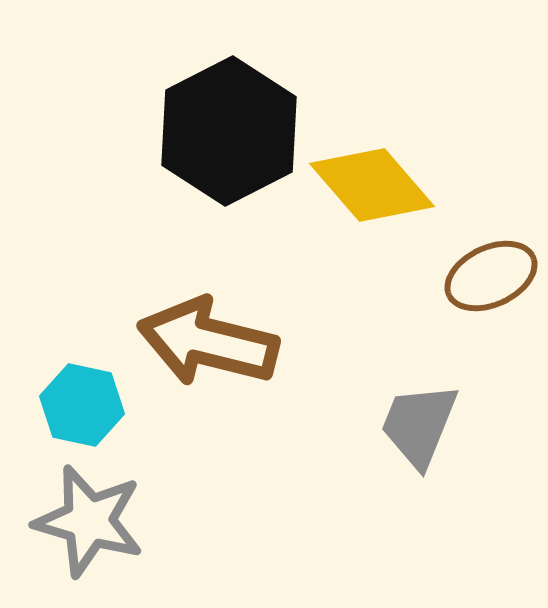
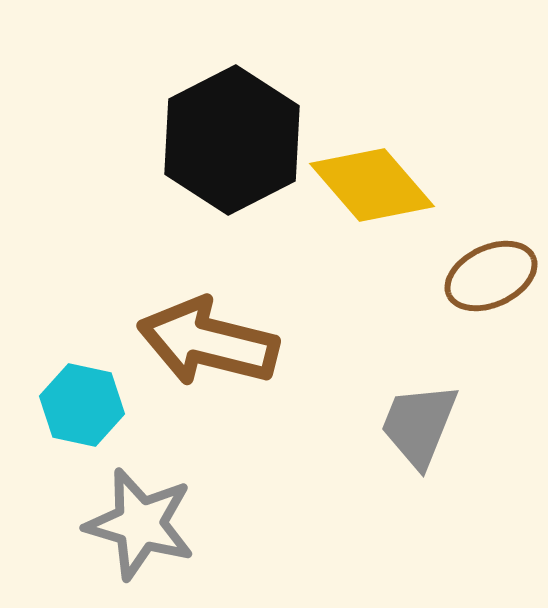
black hexagon: moved 3 px right, 9 px down
gray star: moved 51 px right, 3 px down
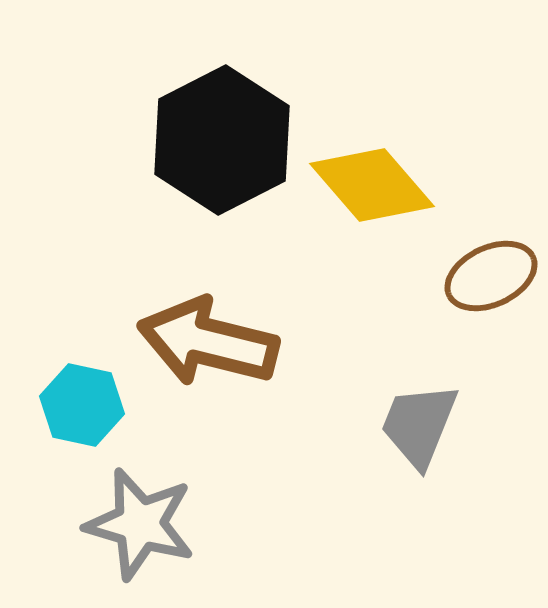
black hexagon: moved 10 px left
